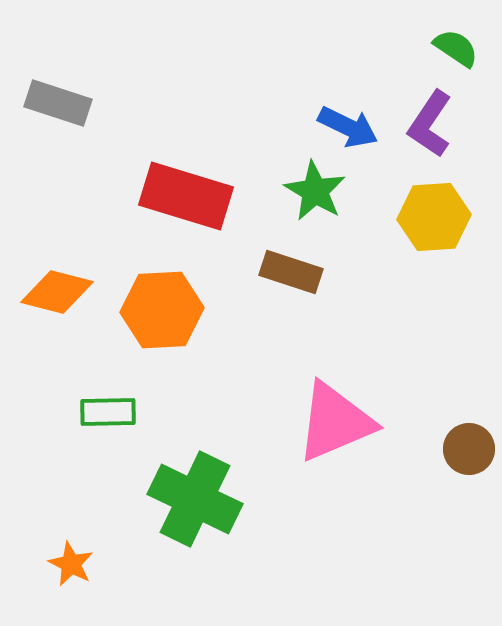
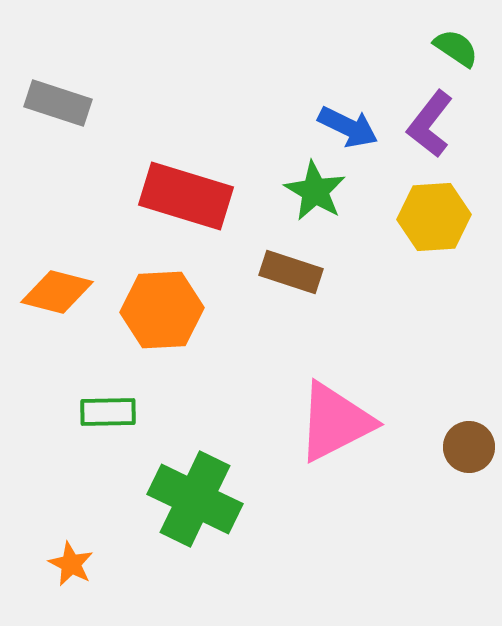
purple L-shape: rotated 4 degrees clockwise
pink triangle: rotated 4 degrees counterclockwise
brown circle: moved 2 px up
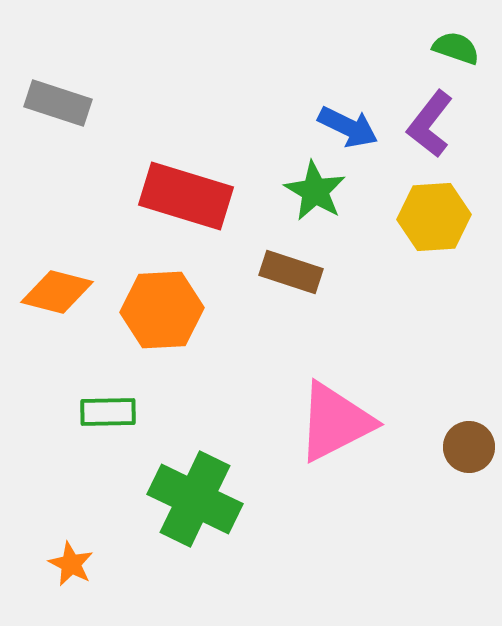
green semicircle: rotated 15 degrees counterclockwise
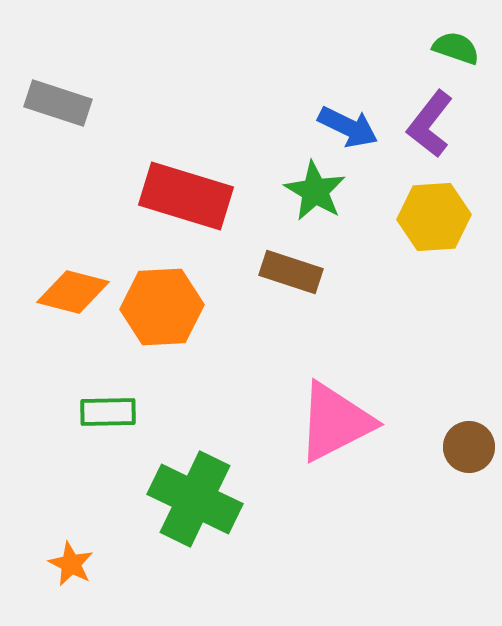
orange diamond: moved 16 px right
orange hexagon: moved 3 px up
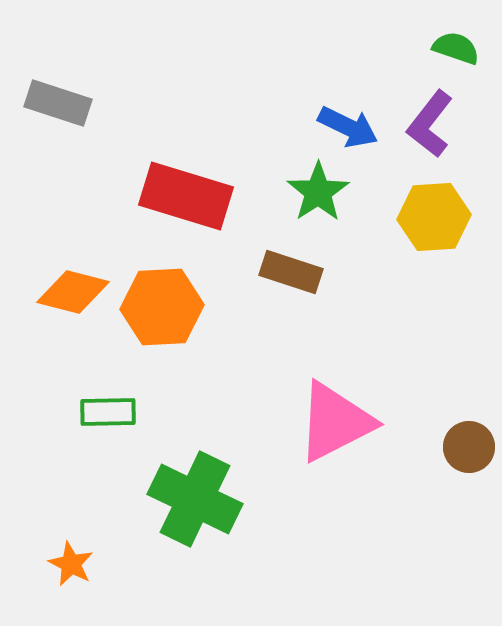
green star: moved 3 px right, 1 px down; rotated 8 degrees clockwise
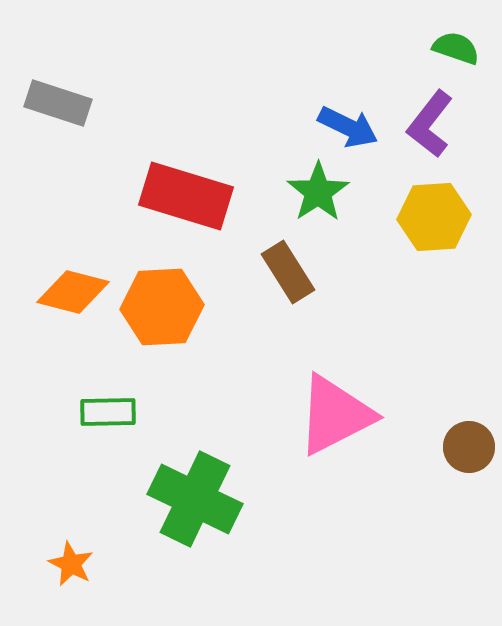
brown rectangle: moved 3 px left; rotated 40 degrees clockwise
pink triangle: moved 7 px up
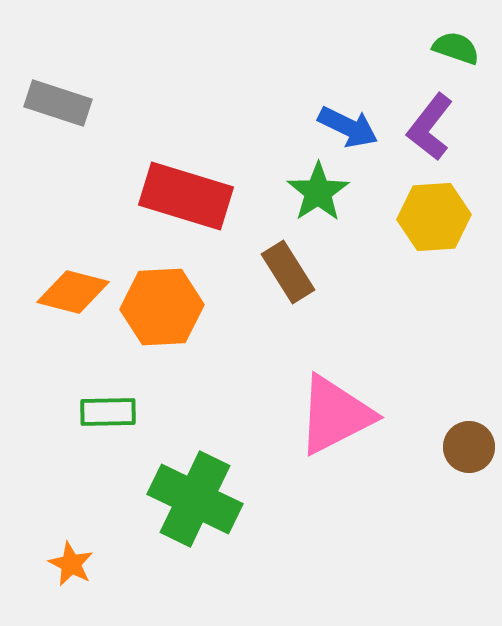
purple L-shape: moved 3 px down
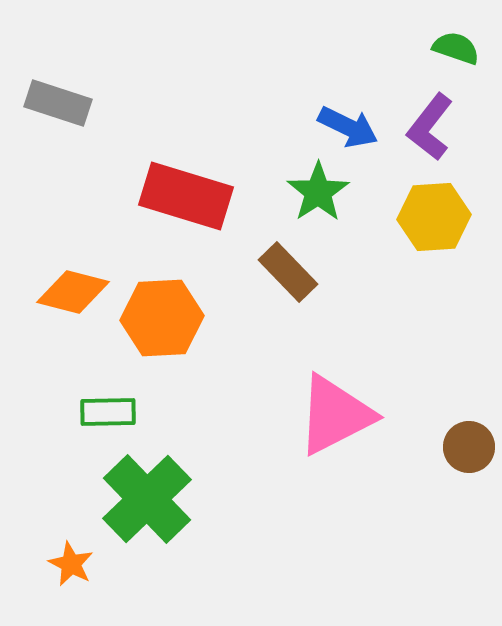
brown rectangle: rotated 12 degrees counterclockwise
orange hexagon: moved 11 px down
green cross: moved 48 px left; rotated 20 degrees clockwise
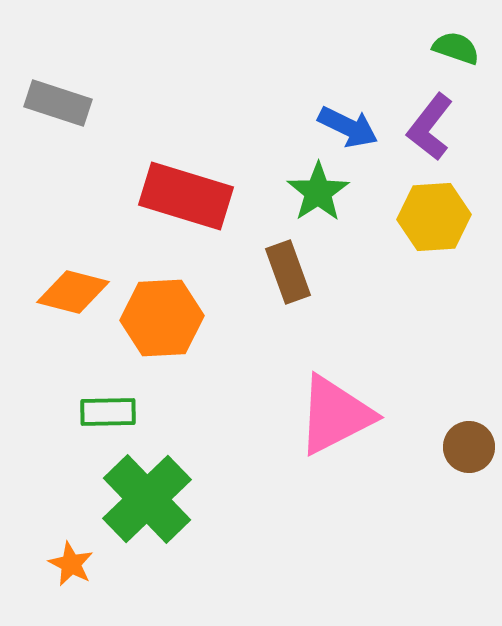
brown rectangle: rotated 24 degrees clockwise
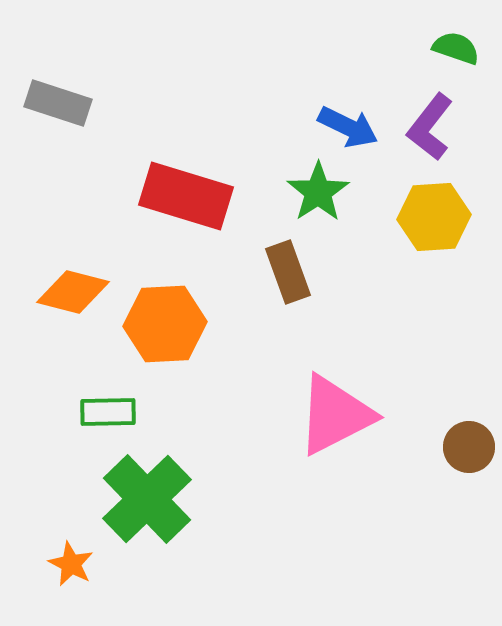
orange hexagon: moved 3 px right, 6 px down
